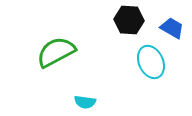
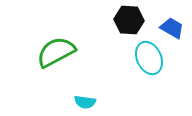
cyan ellipse: moved 2 px left, 4 px up
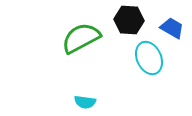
green semicircle: moved 25 px right, 14 px up
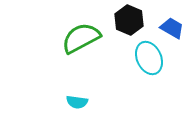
black hexagon: rotated 20 degrees clockwise
cyan semicircle: moved 8 px left
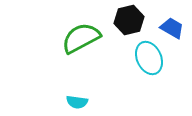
black hexagon: rotated 24 degrees clockwise
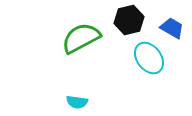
cyan ellipse: rotated 12 degrees counterclockwise
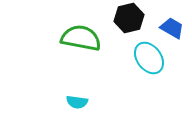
black hexagon: moved 2 px up
green semicircle: rotated 39 degrees clockwise
